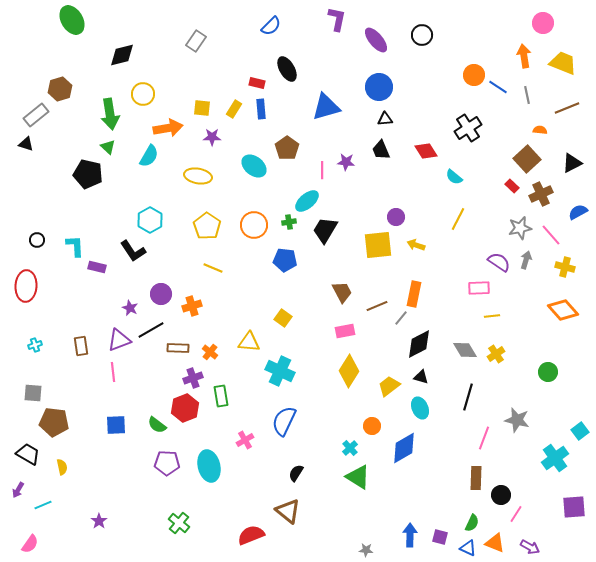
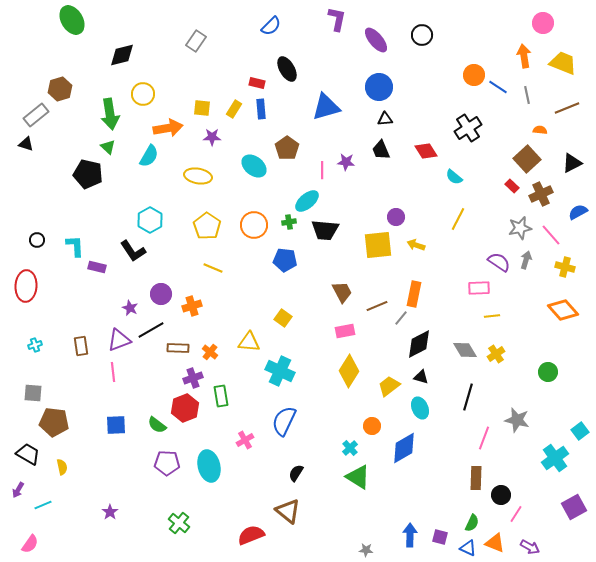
black trapezoid at (325, 230): rotated 116 degrees counterclockwise
purple square at (574, 507): rotated 25 degrees counterclockwise
purple star at (99, 521): moved 11 px right, 9 px up
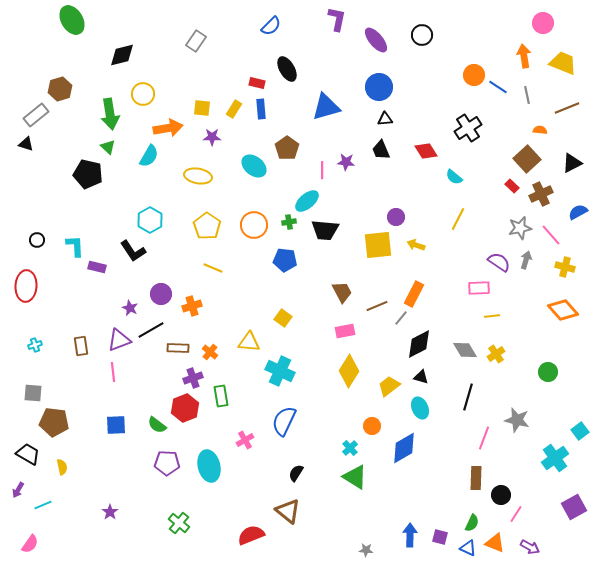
orange rectangle at (414, 294): rotated 15 degrees clockwise
green triangle at (358, 477): moved 3 px left
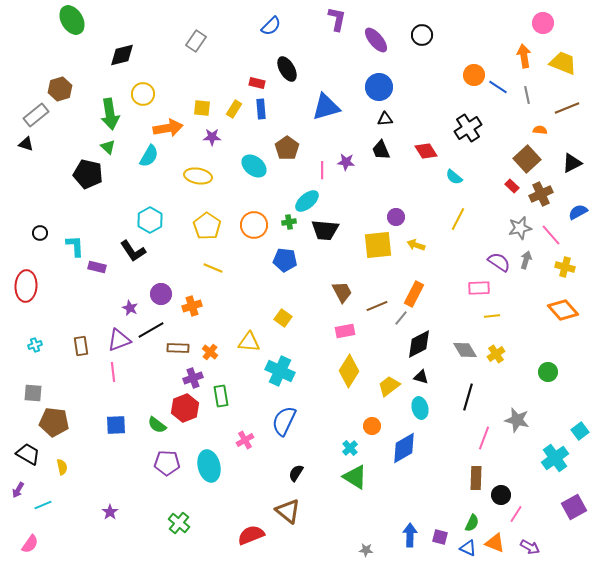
black circle at (37, 240): moved 3 px right, 7 px up
cyan ellipse at (420, 408): rotated 10 degrees clockwise
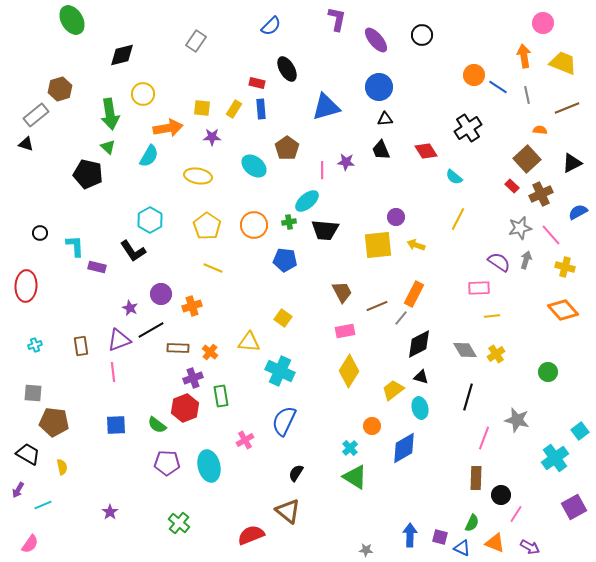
yellow trapezoid at (389, 386): moved 4 px right, 4 px down
blue triangle at (468, 548): moved 6 px left
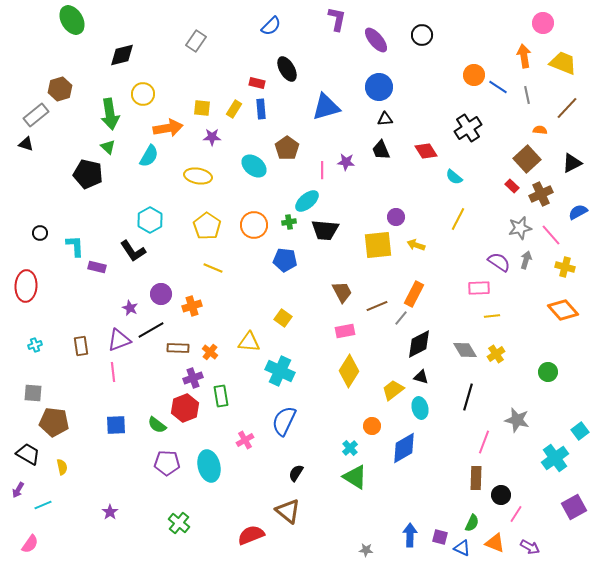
brown line at (567, 108): rotated 25 degrees counterclockwise
pink line at (484, 438): moved 4 px down
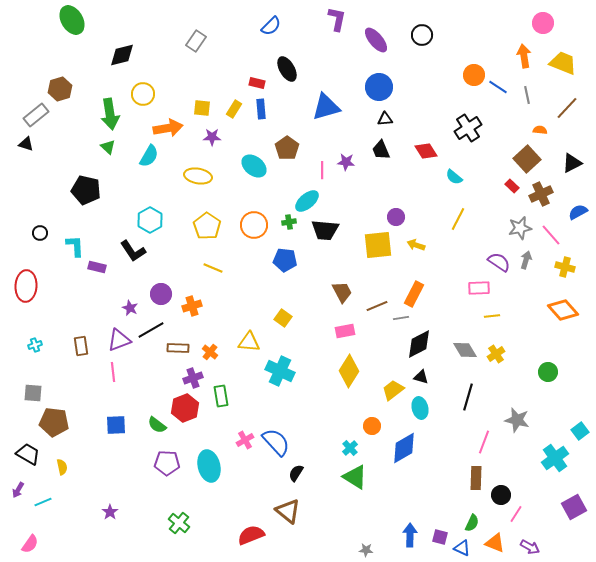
black pentagon at (88, 174): moved 2 px left, 16 px down
gray line at (401, 318): rotated 42 degrees clockwise
blue semicircle at (284, 421): moved 8 px left, 21 px down; rotated 112 degrees clockwise
cyan line at (43, 505): moved 3 px up
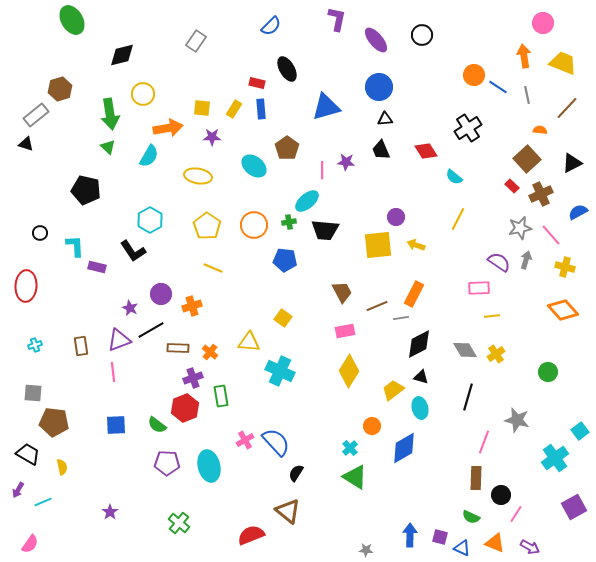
green semicircle at (472, 523): moved 1 px left, 6 px up; rotated 90 degrees clockwise
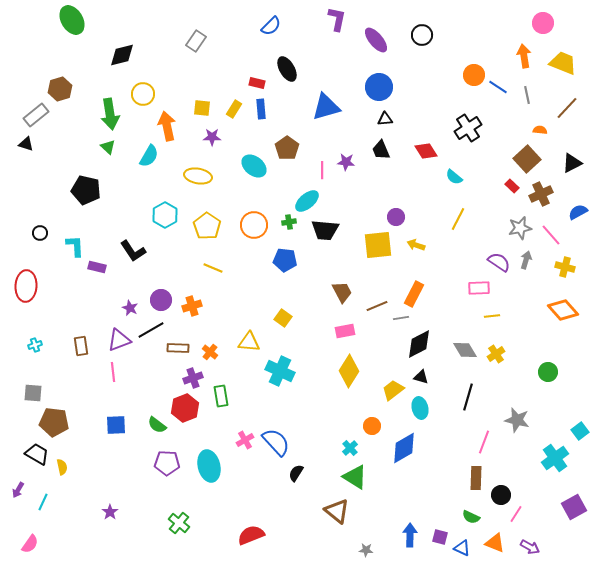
orange arrow at (168, 128): moved 1 px left, 2 px up; rotated 92 degrees counterclockwise
cyan hexagon at (150, 220): moved 15 px right, 5 px up
purple circle at (161, 294): moved 6 px down
black trapezoid at (28, 454): moved 9 px right
cyan line at (43, 502): rotated 42 degrees counterclockwise
brown triangle at (288, 511): moved 49 px right
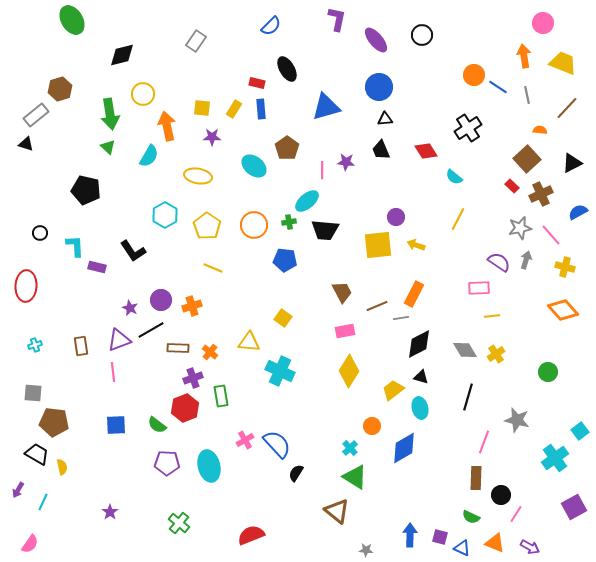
blue semicircle at (276, 442): moved 1 px right, 2 px down
